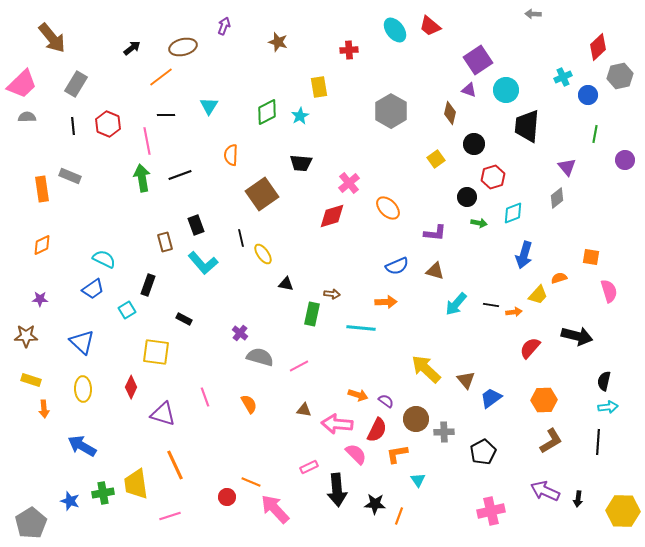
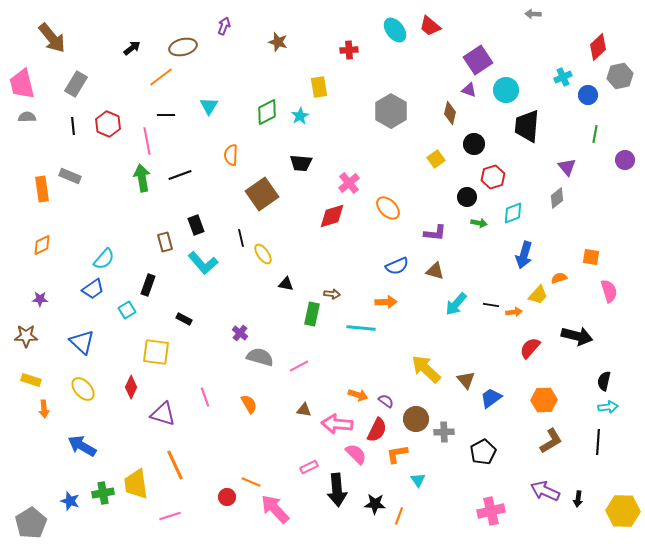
pink trapezoid at (22, 84): rotated 120 degrees clockwise
cyan semicircle at (104, 259): rotated 105 degrees clockwise
yellow ellipse at (83, 389): rotated 40 degrees counterclockwise
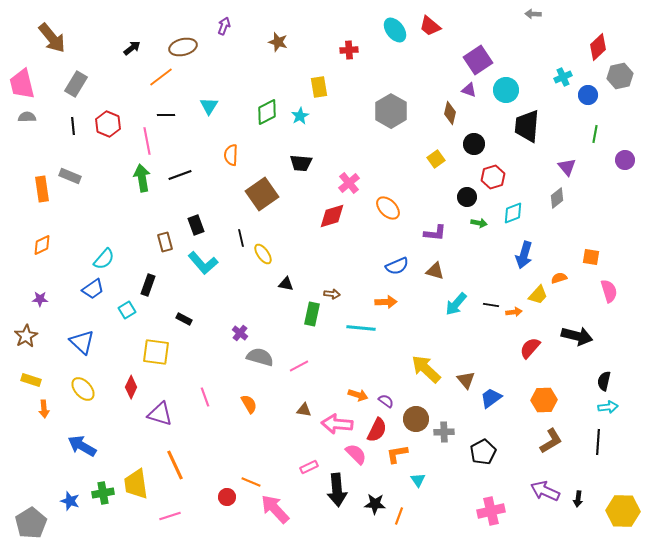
brown star at (26, 336): rotated 30 degrees counterclockwise
purple triangle at (163, 414): moved 3 px left
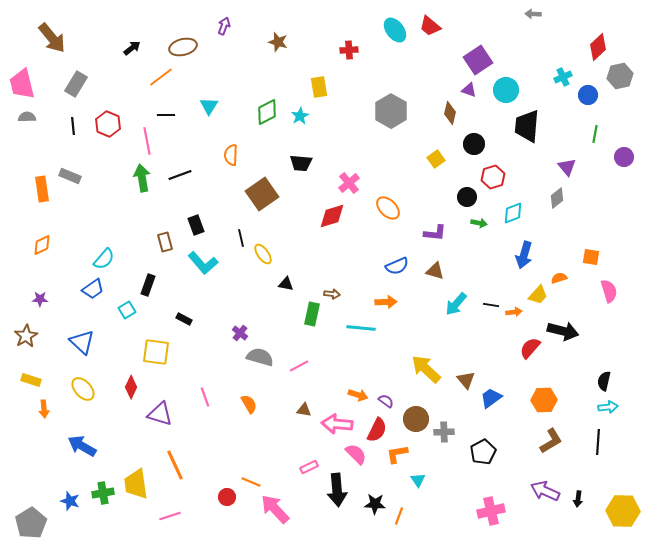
purple circle at (625, 160): moved 1 px left, 3 px up
black arrow at (577, 336): moved 14 px left, 5 px up
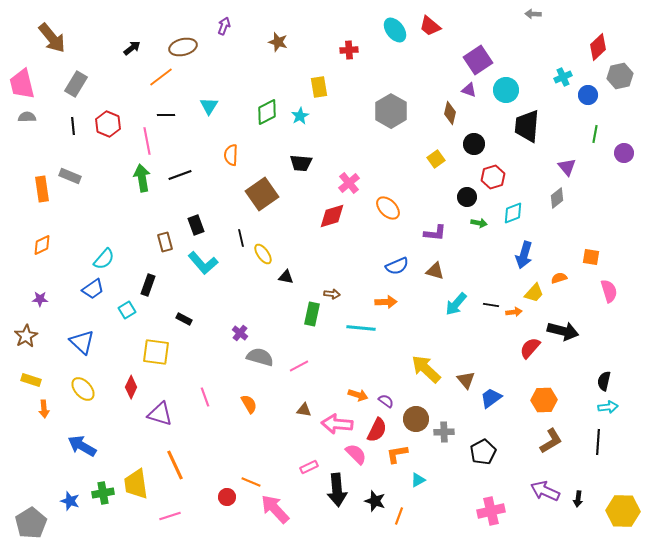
purple circle at (624, 157): moved 4 px up
black triangle at (286, 284): moved 7 px up
yellow trapezoid at (538, 295): moved 4 px left, 2 px up
cyan triangle at (418, 480): rotated 35 degrees clockwise
black star at (375, 504): moved 3 px up; rotated 15 degrees clockwise
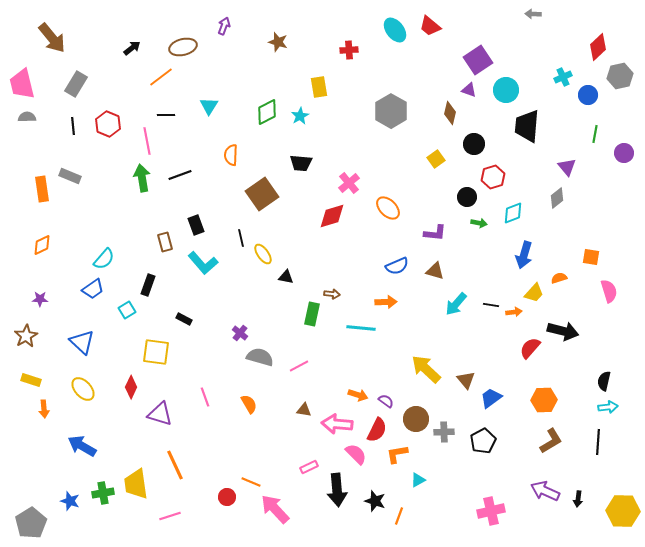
black pentagon at (483, 452): moved 11 px up
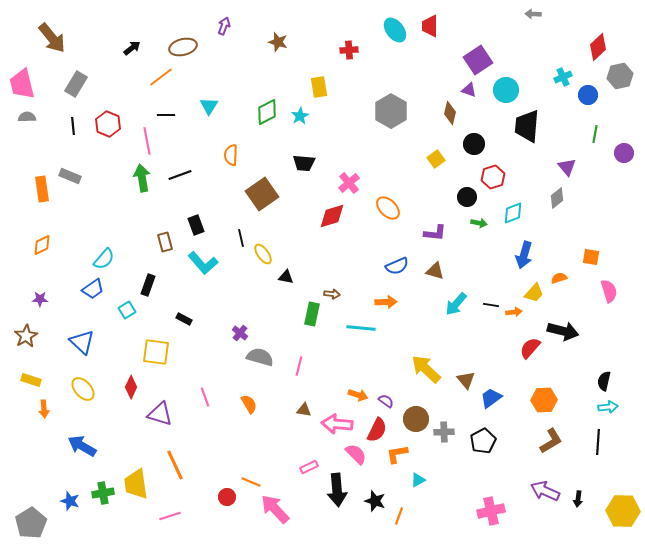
red trapezoid at (430, 26): rotated 50 degrees clockwise
black trapezoid at (301, 163): moved 3 px right
pink line at (299, 366): rotated 48 degrees counterclockwise
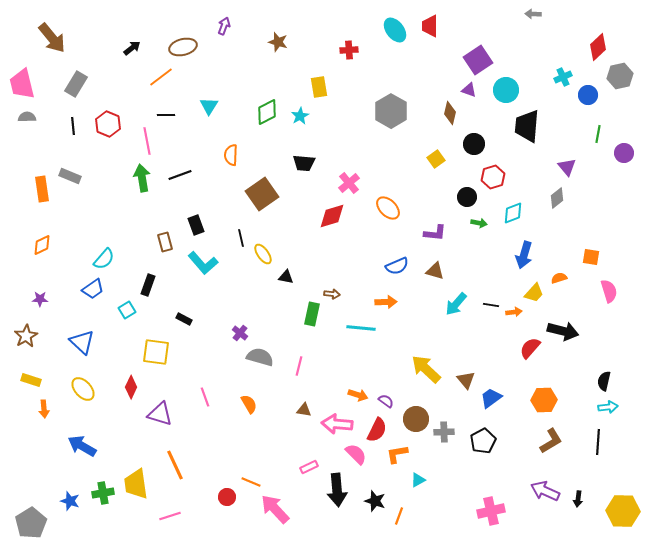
green line at (595, 134): moved 3 px right
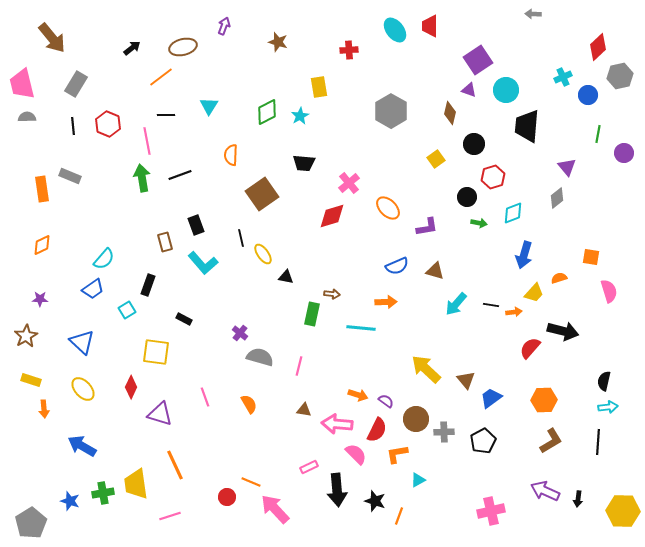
purple L-shape at (435, 233): moved 8 px left, 6 px up; rotated 15 degrees counterclockwise
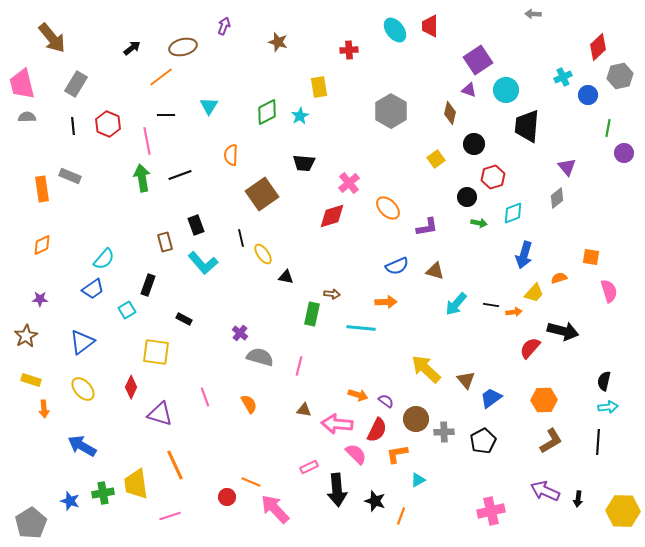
green line at (598, 134): moved 10 px right, 6 px up
blue triangle at (82, 342): rotated 40 degrees clockwise
orange line at (399, 516): moved 2 px right
